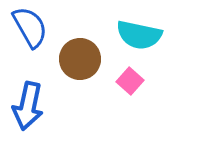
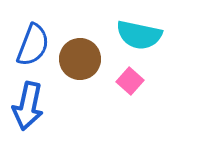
blue semicircle: moved 3 px right, 18 px down; rotated 51 degrees clockwise
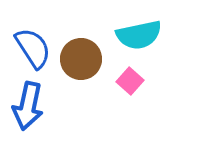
cyan semicircle: rotated 24 degrees counterclockwise
blue semicircle: moved 3 px down; rotated 54 degrees counterclockwise
brown circle: moved 1 px right
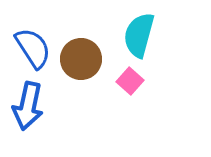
cyan semicircle: rotated 117 degrees clockwise
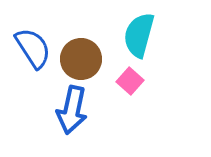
blue arrow: moved 44 px right, 4 px down
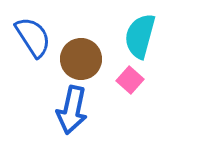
cyan semicircle: moved 1 px right, 1 px down
blue semicircle: moved 11 px up
pink square: moved 1 px up
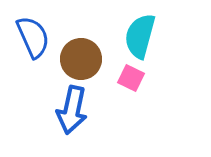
blue semicircle: rotated 9 degrees clockwise
pink square: moved 1 px right, 2 px up; rotated 16 degrees counterclockwise
